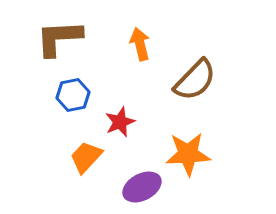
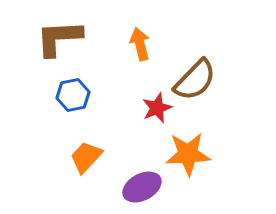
red star: moved 37 px right, 14 px up
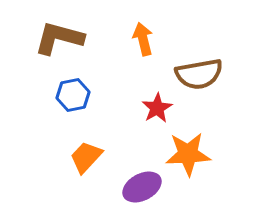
brown L-shape: rotated 18 degrees clockwise
orange arrow: moved 3 px right, 5 px up
brown semicircle: moved 4 px right, 6 px up; rotated 36 degrees clockwise
red star: rotated 8 degrees counterclockwise
